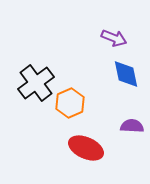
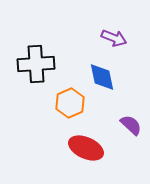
blue diamond: moved 24 px left, 3 px down
black cross: moved 19 px up; rotated 33 degrees clockwise
purple semicircle: moved 1 px left, 1 px up; rotated 40 degrees clockwise
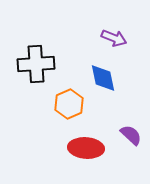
blue diamond: moved 1 px right, 1 px down
orange hexagon: moved 1 px left, 1 px down
purple semicircle: moved 10 px down
red ellipse: rotated 20 degrees counterclockwise
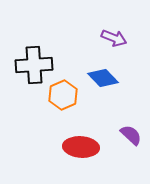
black cross: moved 2 px left, 1 px down
blue diamond: rotated 32 degrees counterclockwise
orange hexagon: moved 6 px left, 9 px up
red ellipse: moved 5 px left, 1 px up
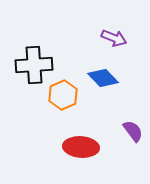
purple semicircle: moved 2 px right, 4 px up; rotated 10 degrees clockwise
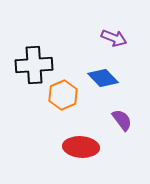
purple semicircle: moved 11 px left, 11 px up
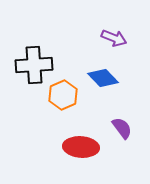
purple semicircle: moved 8 px down
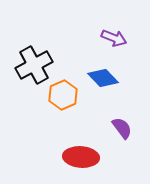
black cross: rotated 24 degrees counterclockwise
red ellipse: moved 10 px down
